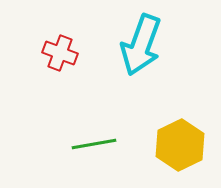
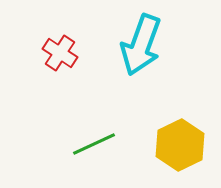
red cross: rotated 12 degrees clockwise
green line: rotated 15 degrees counterclockwise
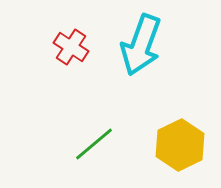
red cross: moved 11 px right, 6 px up
green line: rotated 15 degrees counterclockwise
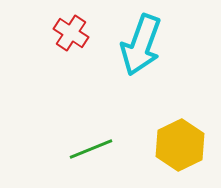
red cross: moved 14 px up
green line: moved 3 px left, 5 px down; rotated 18 degrees clockwise
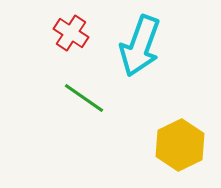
cyan arrow: moved 1 px left, 1 px down
green line: moved 7 px left, 51 px up; rotated 57 degrees clockwise
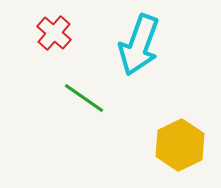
red cross: moved 17 px left; rotated 8 degrees clockwise
cyan arrow: moved 1 px left, 1 px up
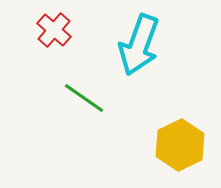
red cross: moved 3 px up
